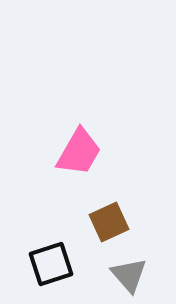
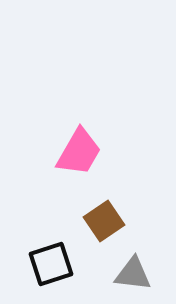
brown square: moved 5 px left, 1 px up; rotated 9 degrees counterclockwise
gray triangle: moved 4 px right, 1 px up; rotated 42 degrees counterclockwise
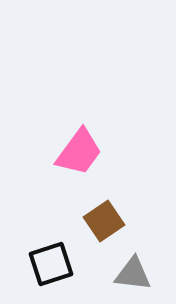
pink trapezoid: rotated 6 degrees clockwise
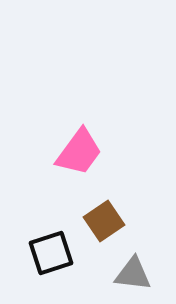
black square: moved 11 px up
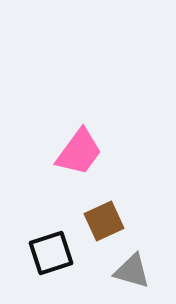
brown square: rotated 9 degrees clockwise
gray triangle: moved 1 px left, 3 px up; rotated 9 degrees clockwise
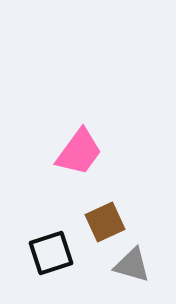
brown square: moved 1 px right, 1 px down
gray triangle: moved 6 px up
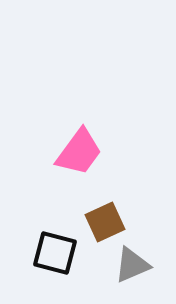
black square: moved 4 px right; rotated 33 degrees clockwise
gray triangle: rotated 39 degrees counterclockwise
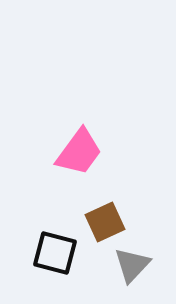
gray triangle: rotated 24 degrees counterclockwise
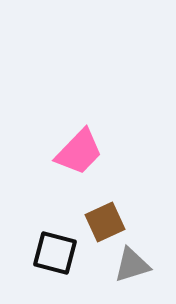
pink trapezoid: rotated 8 degrees clockwise
gray triangle: rotated 30 degrees clockwise
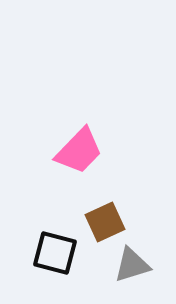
pink trapezoid: moved 1 px up
